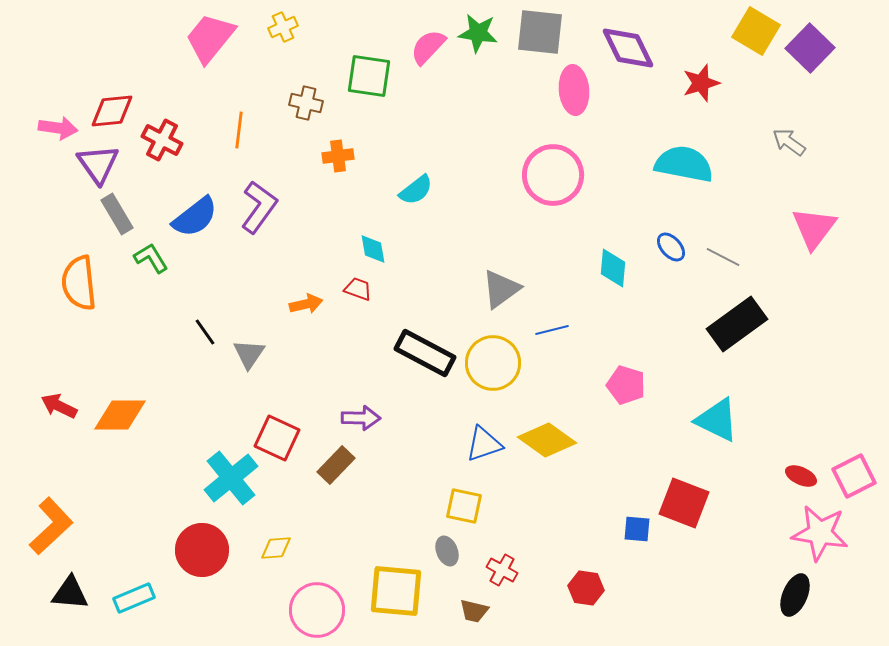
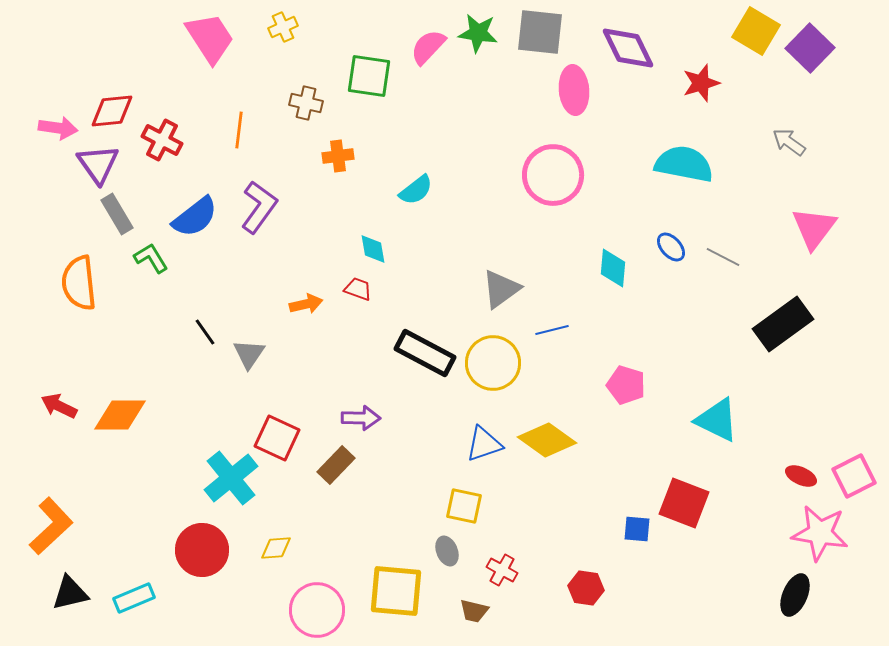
pink trapezoid at (210, 38): rotated 108 degrees clockwise
black rectangle at (737, 324): moved 46 px right
black triangle at (70, 593): rotated 18 degrees counterclockwise
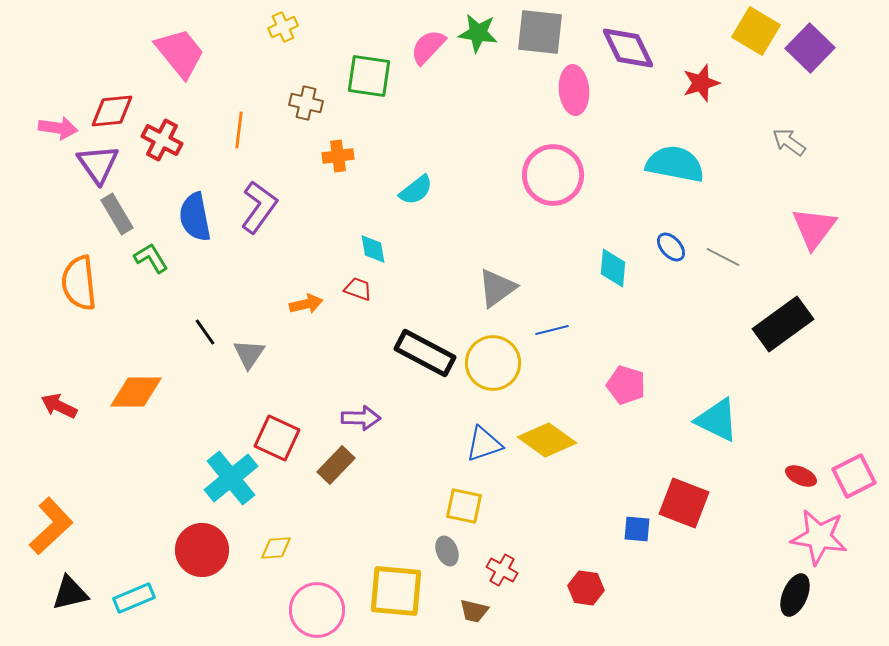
pink trapezoid at (210, 38): moved 30 px left, 15 px down; rotated 6 degrees counterclockwise
cyan semicircle at (684, 164): moved 9 px left
blue semicircle at (195, 217): rotated 117 degrees clockwise
gray triangle at (501, 289): moved 4 px left, 1 px up
orange diamond at (120, 415): moved 16 px right, 23 px up
pink star at (820, 533): moved 1 px left, 4 px down
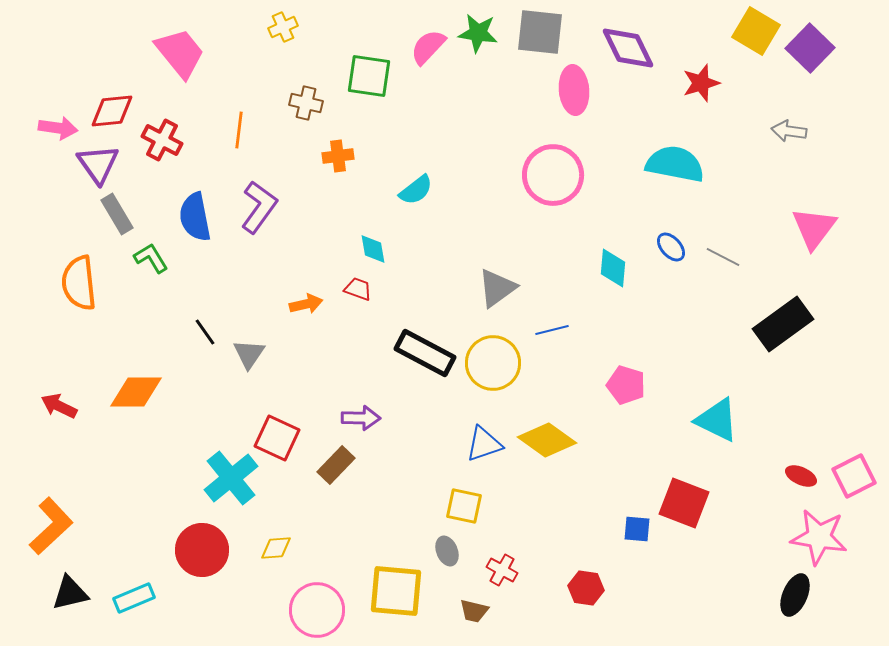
gray arrow at (789, 142): moved 11 px up; rotated 28 degrees counterclockwise
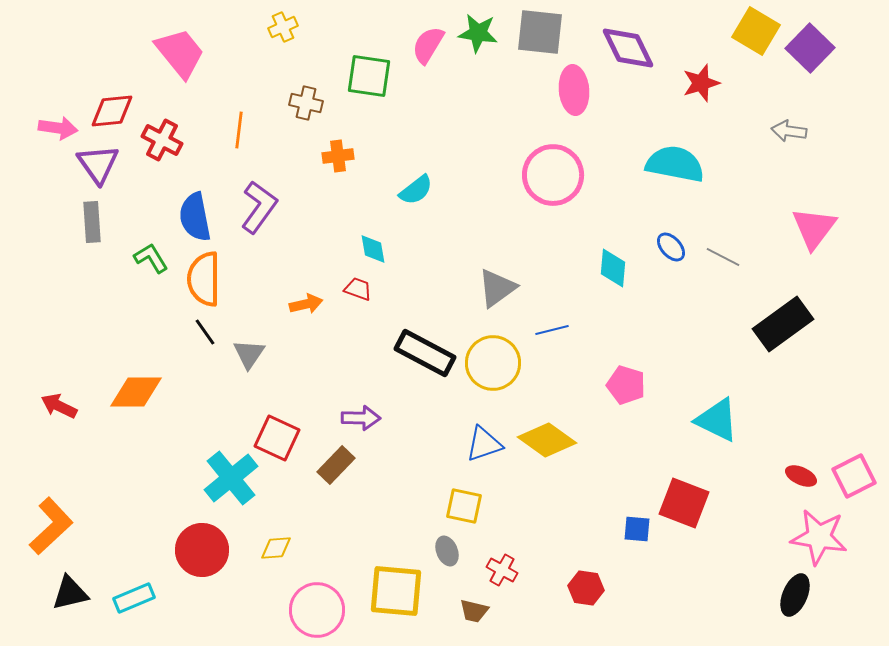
pink semicircle at (428, 47): moved 2 px up; rotated 12 degrees counterclockwise
gray rectangle at (117, 214): moved 25 px left, 8 px down; rotated 27 degrees clockwise
orange semicircle at (79, 283): moved 125 px right, 4 px up; rotated 6 degrees clockwise
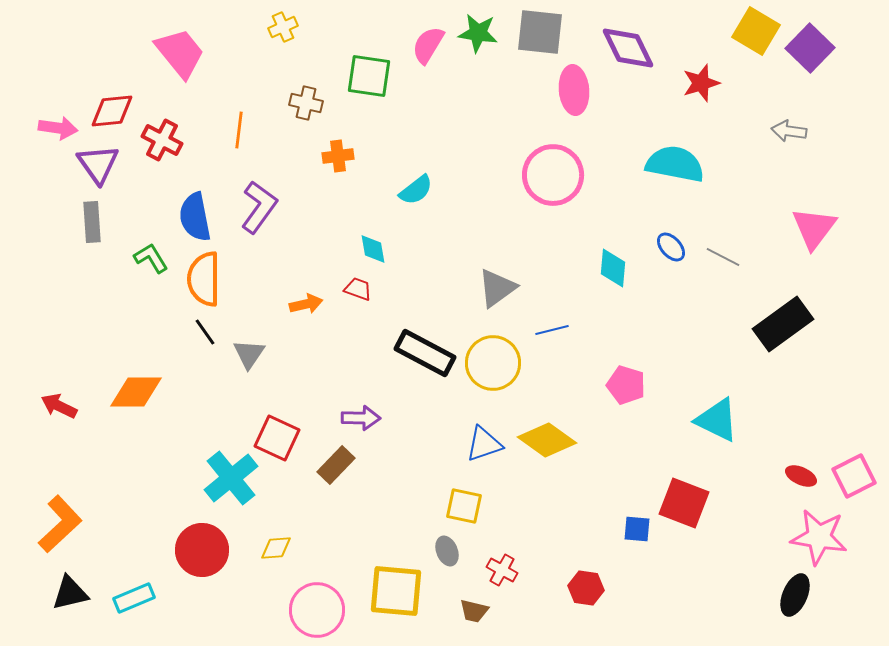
orange L-shape at (51, 526): moved 9 px right, 2 px up
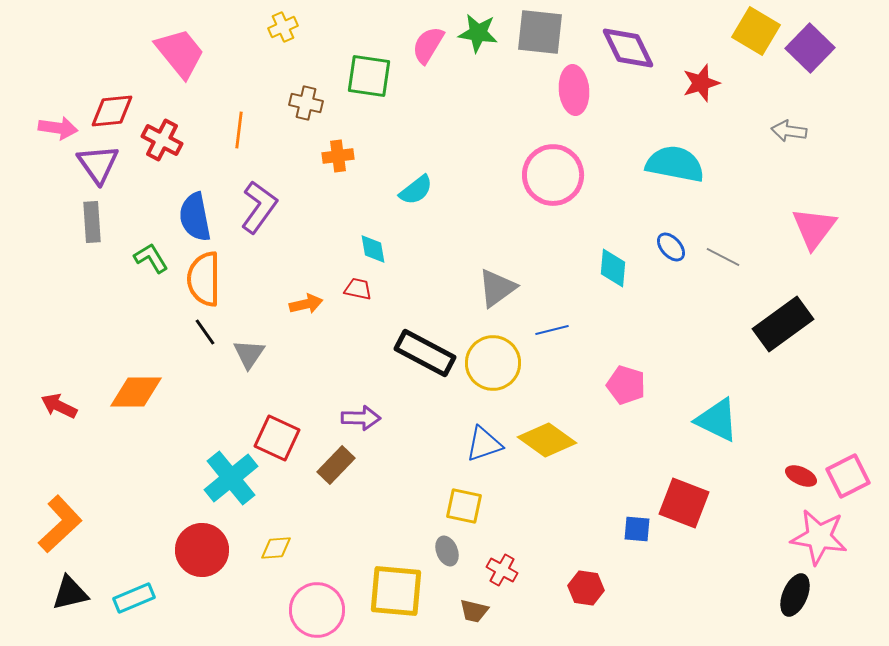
red trapezoid at (358, 289): rotated 8 degrees counterclockwise
pink square at (854, 476): moved 6 px left
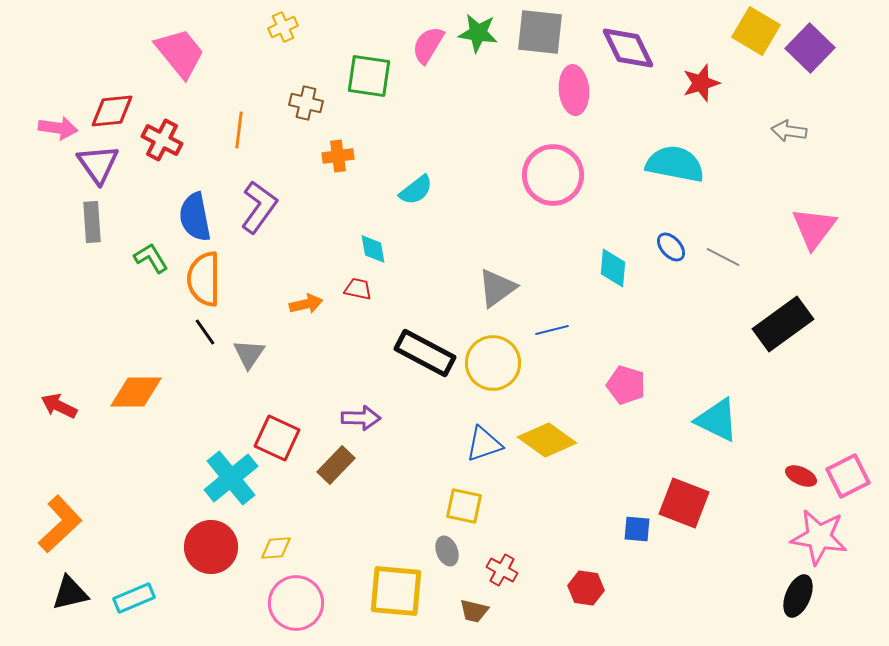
red circle at (202, 550): moved 9 px right, 3 px up
black ellipse at (795, 595): moved 3 px right, 1 px down
pink circle at (317, 610): moved 21 px left, 7 px up
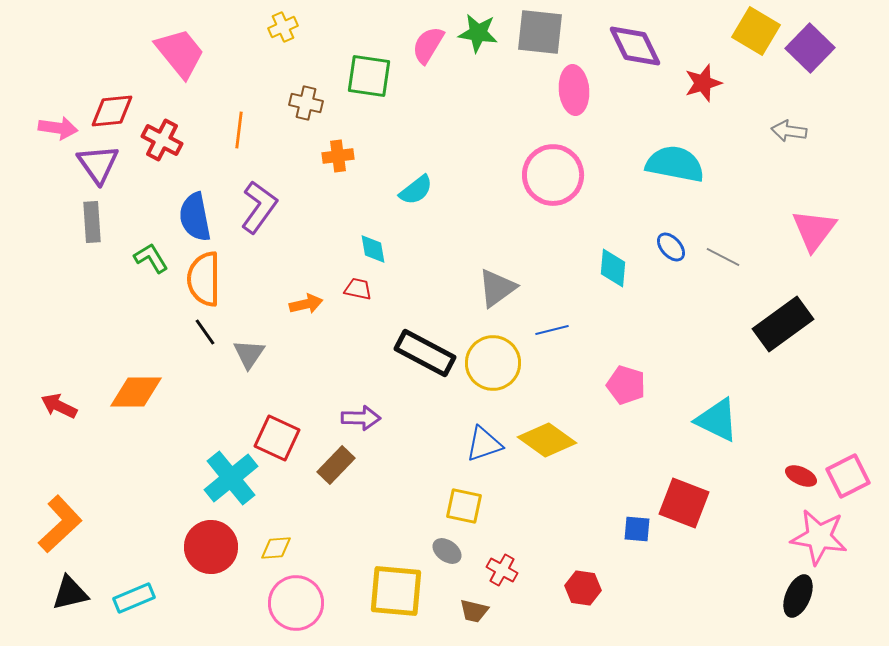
purple diamond at (628, 48): moved 7 px right, 2 px up
red star at (701, 83): moved 2 px right
pink triangle at (814, 228): moved 2 px down
gray ellipse at (447, 551): rotated 32 degrees counterclockwise
red hexagon at (586, 588): moved 3 px left
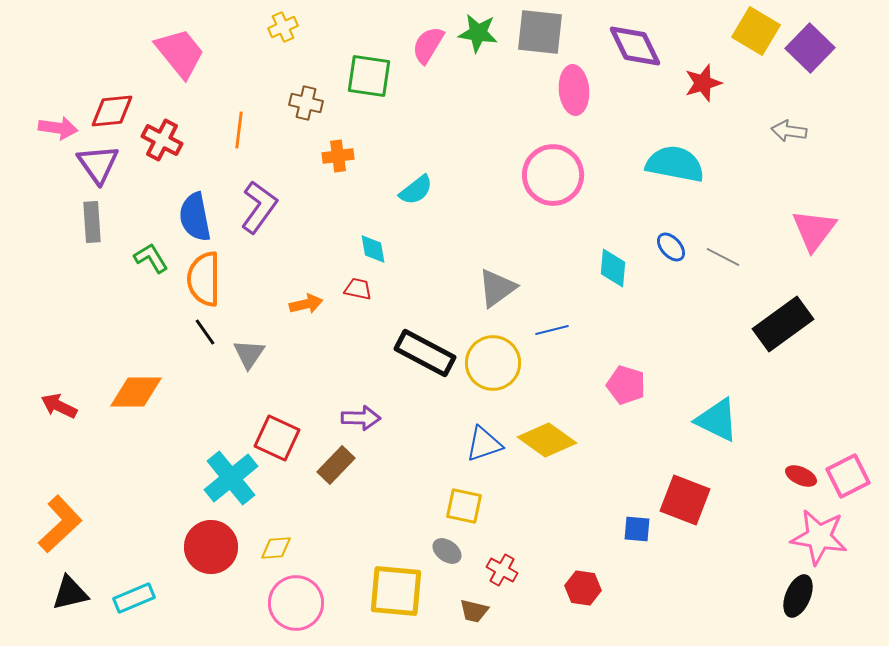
red square at (684, 503): moved 1 px right, 3 px up
